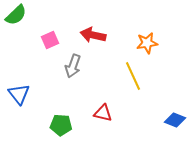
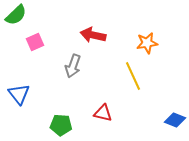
pink square: moved 15 px left, 2 px down
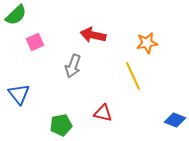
green pentagon: rotated 15 degrees counterclockwise
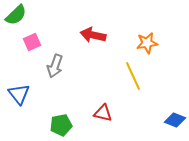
pink square: moved 3 px left
gray arrow: moved 18 px left
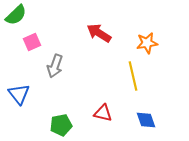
red arrow: moved 6 px right, 2 px up; rotated 20 degrees clockwise
yellow line: rotated 12 degrees clockwise
blue diamond: moved 29 px left; rotated 50 degrees clockwise
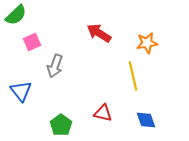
blue triangle: moved 2 px right, 3 px up
green pentagon: rotated 25 degrees counterclockwise
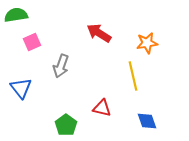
green semicircle: rotated 145 degrees counterclockwise
gray arrow: moved 6 px right
blue triangle: moved 3 px up
red triangle: moved 1 px left, 5 px up
blue diamond: moved 1 px right, 1 px down
green pentagon: moved 5 px right
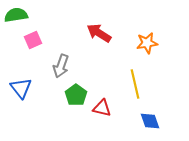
pink square: moved 1 px right, 2 px up
yellow line: moved 2 px right, 8 px down
blue diamond: moved 3 px right
green pentagon: moved 10 px right, 30 px up
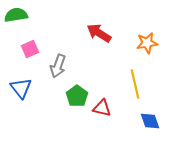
pink square: moved 3 px left, 9 px down
gray arrow: moved 3 px left
green pentagon: moved 1 px right, 1 px down
